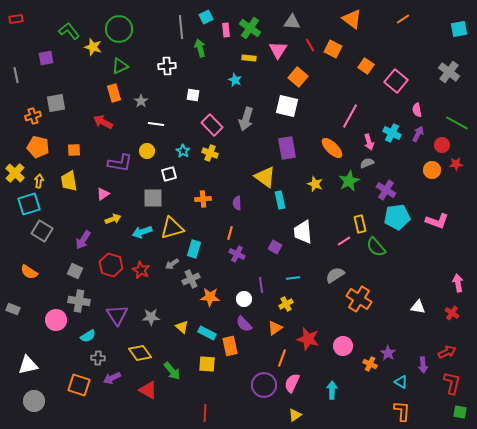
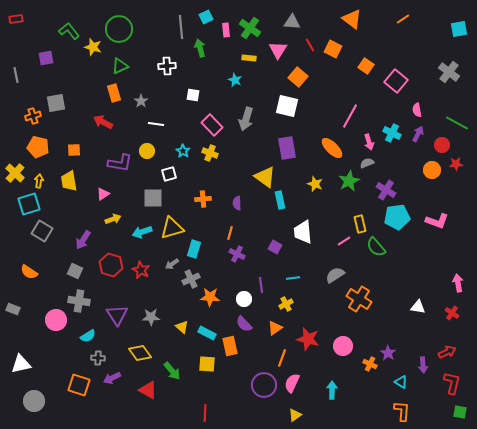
white triangle at (28, 365): moved 7 px left, 1 px up
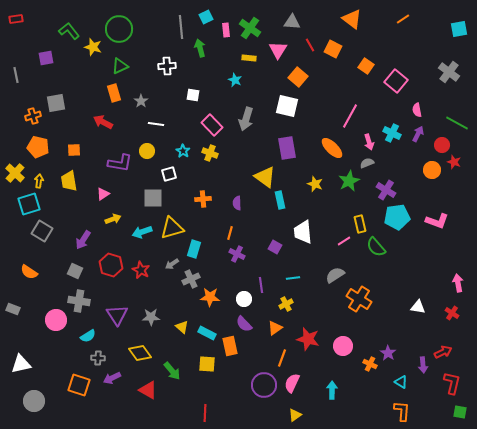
red star at (456, 164): moved 2 px left, 2 px up; rotated 24 degrees clockwise
red arrow at (447, 352): moved 4 px left
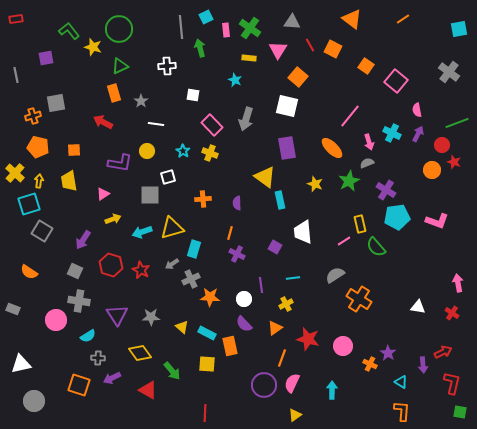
pink line at (350, 116): rotated 10 degrees clockwise
green line at (457, 123): rotated 50 degrees counterclockwise
white square at (169, 174): moved 1 px left, 3 px down
gray square at (153, 198): moved 3 px left, 3 px up
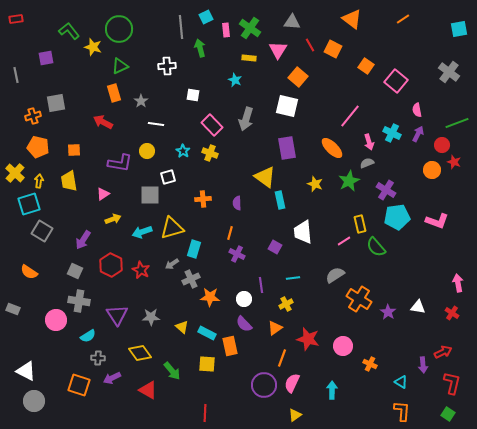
red hexagon at (111, 265): rotated 10 degrees clockwise
purple star at (388, 353): moved 41 px up
white triangle at (21, 364): moved 5 px right, 7 px down; rotated 40 degrees clockwise
green square at (460, 412): moved 12 px left, 2 px down; rotated 24 degrees clockwise
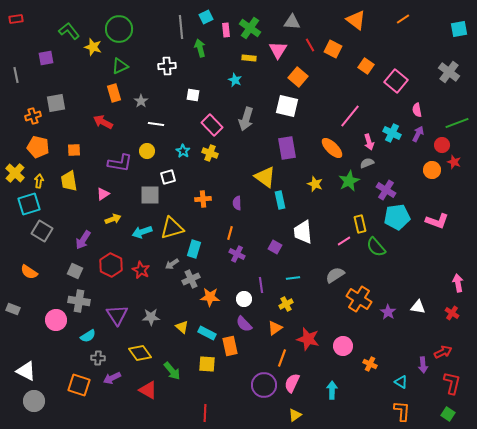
orange triangle at (352, 19): moved 4 px right, 1 px down
